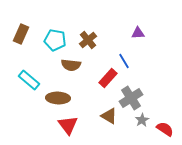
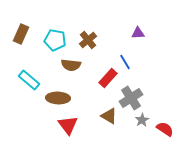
blue line: moved 1 px right, 1 px down
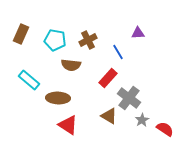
brown cross: rotated 12 degrees clockwise
blue line: moved 7 px left, 10 px up
gray cross: moved 2 px left; rotated 20 degrees counterclockwise
red triangle: rotated 20 degrees counterclockwise
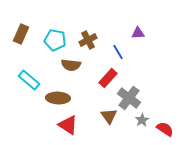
brown triangle: rotated 24 degrees clockwise
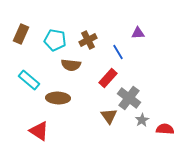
red triangle: moved 29 px left, 6 px down
red semicircle: rotated 30 degrees counterclockwise
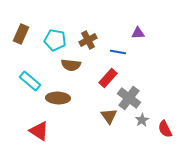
blue line: rotated 49 degrees counterclockwise
cyan rectangle: moved 1 px right, 1 px down
red semicircle: rotated 120 degrees counterclockwise
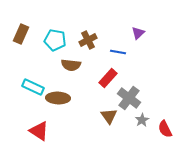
purple triangle: rotated 40 degrees counterclockwise
cyan rectangle: moved 3 px right, 6 px down; rotated 15 degrees counterclockwise
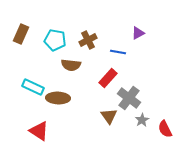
purple triangle: rotated 16 degrees clockwise
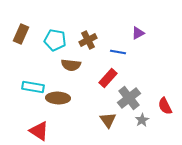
cyan rectangle: rotated 15 degrees counterclockwise
gray cross: rotated 15 degrees clockwise
brown triangle: moved 1 px left, 4 px down
red semicircle: moved 23 px up
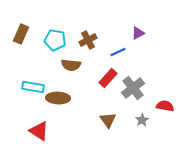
blue line: rotated 35 degrees counterclockwise
gray cross: moved 4 px right, 10 px up
red semicircle: rotated 126 degrees clockwise
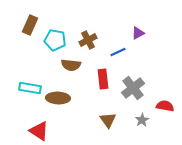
brown rectangle: moved 9 px right, 9 px up
red rectangle: moved 5 px left, 1 px down; rotated 48 degrees counterclockwise
cyan rectangle: moved 3 px left, 1 px down
